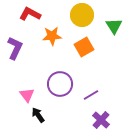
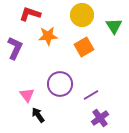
red L-shape: rotated 10 degrees counterclockwise
orange star: moved 4 px left
purple cross: moved 1 px left, 2 px up; rotated 12 degrees clockwise
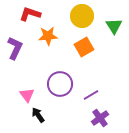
yellow circle: moved 1 px down
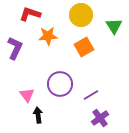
yellow circle: moved 1 px left, 1 px up
black arrow: rotated 28 degrees clockwise
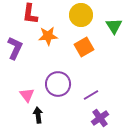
red L-shape: rotated 100 degrees counterclockwise
purple circle: moved 2 px left
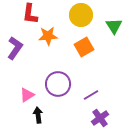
purple L-shape: rotated 10 degrees clockwise
pink triangle: rotated 35 degrees clockwise
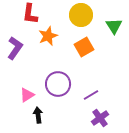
orange star: rotated 18 degrees counterclockwise
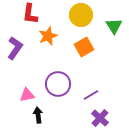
pink triangle: rotated 21 degrees clockwise
purple cross: rotated 12 degrees counterclockwise
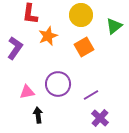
green triangle: rotated 24 degrees clockwise
pink triangle: moved 3 px up
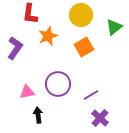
green triangle: moved 1 px down
